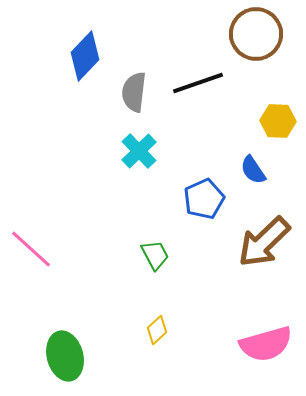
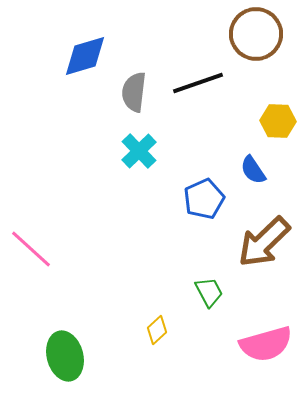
blue diamond: rotated 30 degrees clockwise
green trapezoid: moved 54 px right, 37 px down
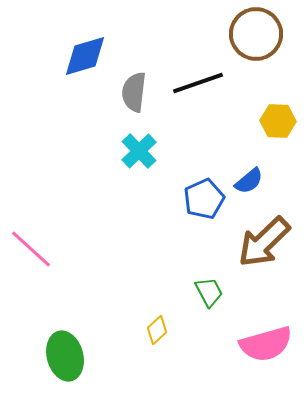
blue semicircle: moved 4 px left, 11 px down; rotated 96 degrees counterclockwise
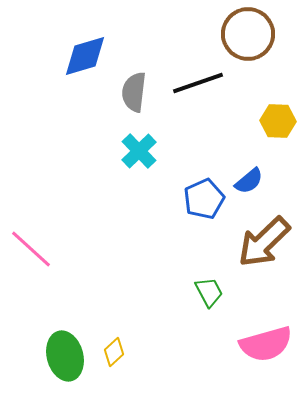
brown circle: moved 8 px left
yellow diamond: moved 43 px left, 22 px down
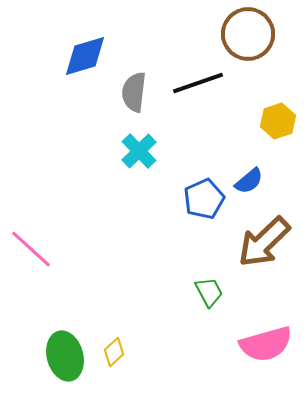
yellow hexagon: rotated 20 degrees counterclockwise
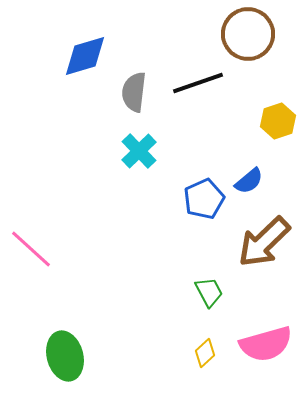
yellow diamond: moved 91 px right, 1 px down
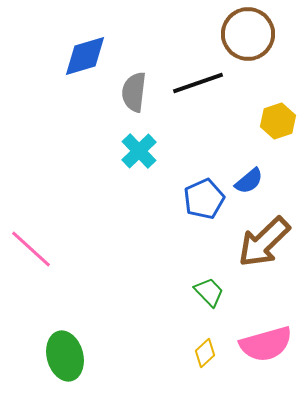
green trapezoid: rotated 16 degrees counterclockwise
